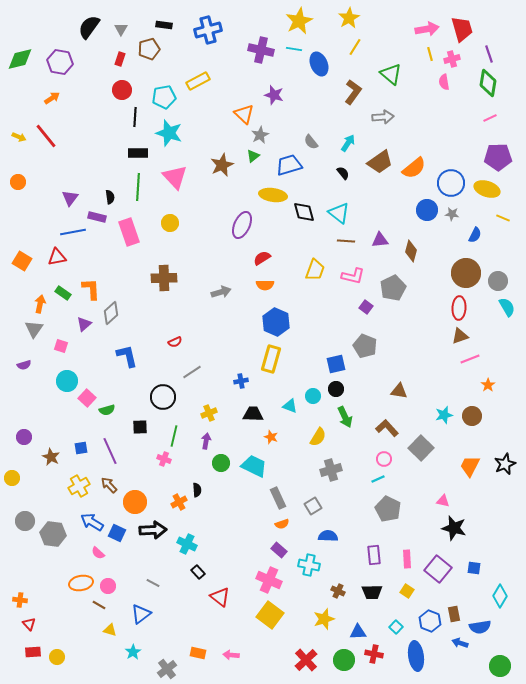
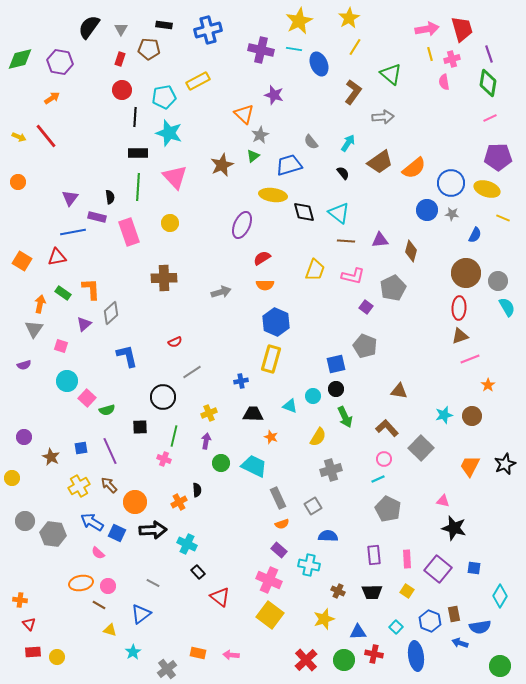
brown pentagon at (149, 49): rotated 20 degrees clockwise
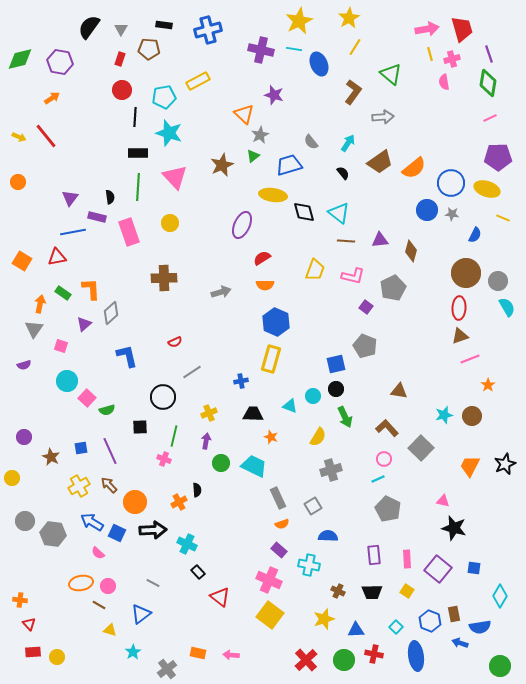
blue triangle at (358, 632): moved 2 px left, 2 px up
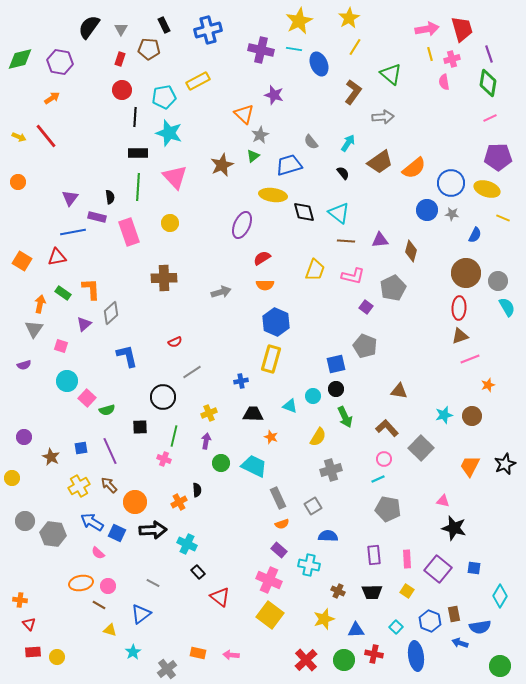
black rectangle at (164, 25): rotated 56 degrees clockwise
orange star at (488, 385): rotated 16 degrees clockwise
gray pentagon at (388, 509): rotated 15 degrees counterclockwise
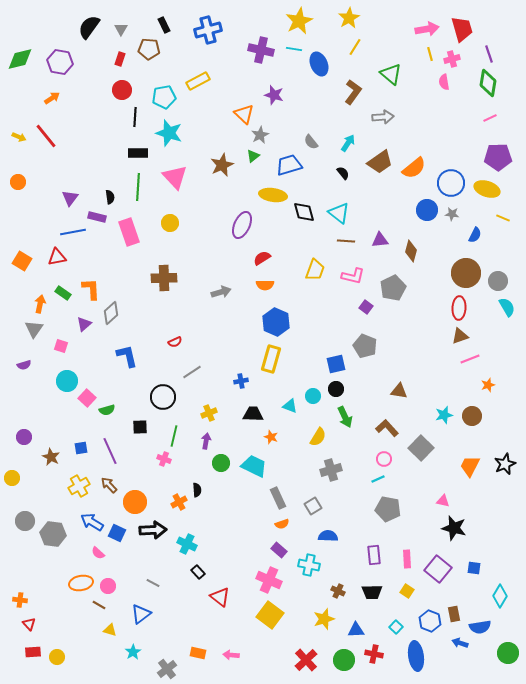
green circle at (500, 666): moved 8 px right, 13 px up
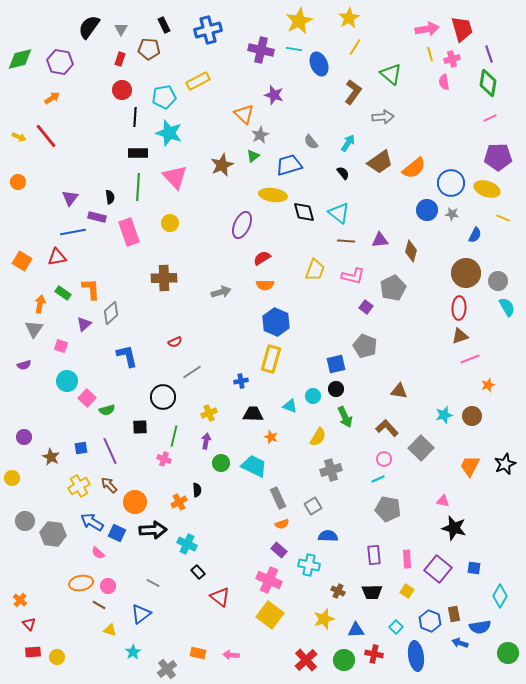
orange cross at (20, 600): rotated 32 degrees clockwise
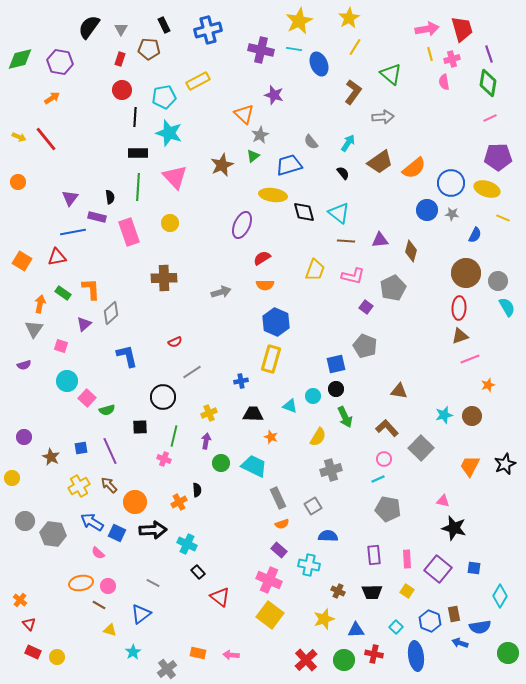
red line at (46, 136): moved 3 px down
red rectangle at (33, 652): rotated 28 degrees clockwise
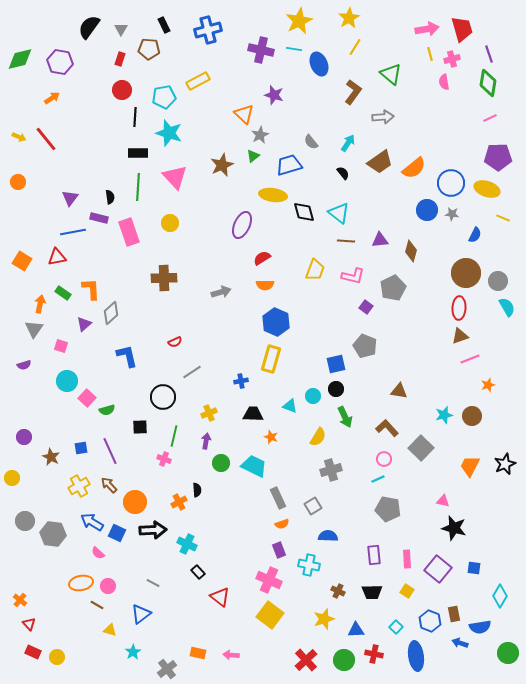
purple rectangle at (97, 217): moved 2 px right, 1 px down
purple rectangle at (279, 550): rotated 28 degrees clockwise
brown line at (99, 605): moved 2 px left
